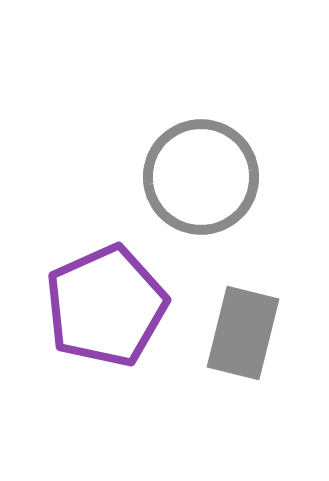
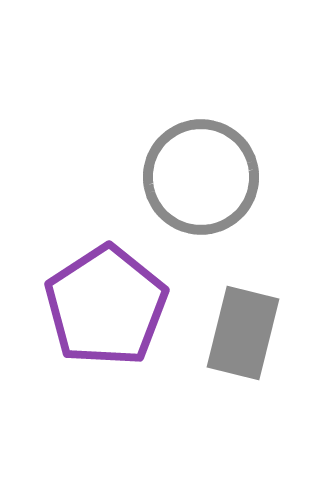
purple pentagon: rotated 9 degrees counterclockwise
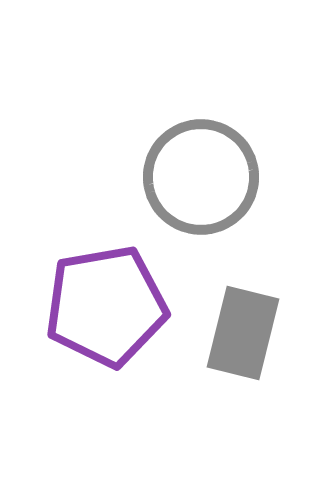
purple pentagon: rotated 23 degrees clockwise
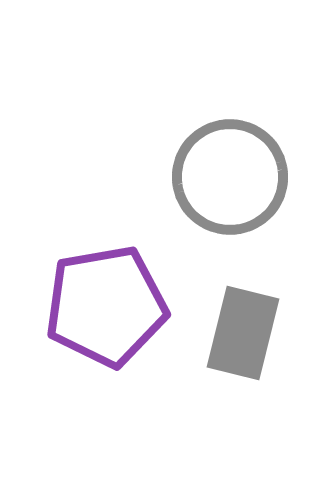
gray circle: moved 29 px right
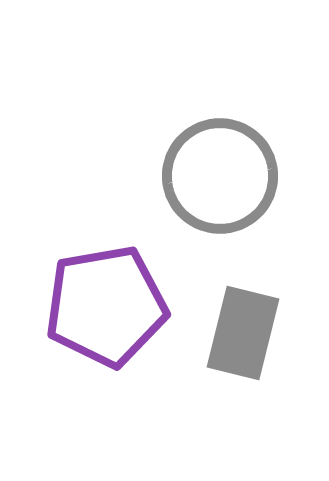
gray circle: moved 10 px left, 1 px up
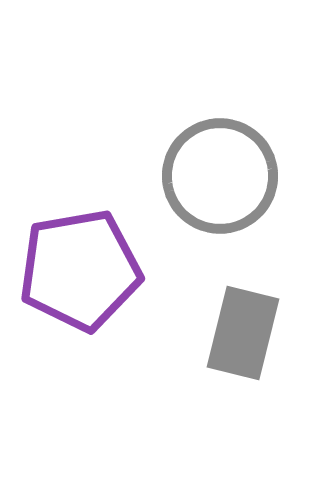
purple pentagon: moved 26 px left, 36 px up
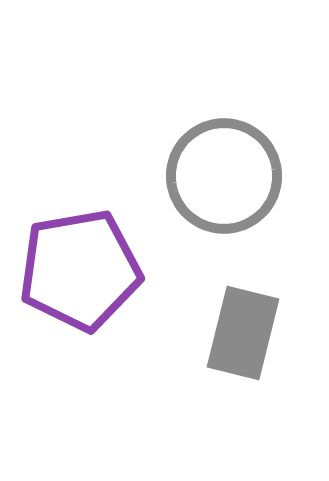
gray circle: moved 4 px right
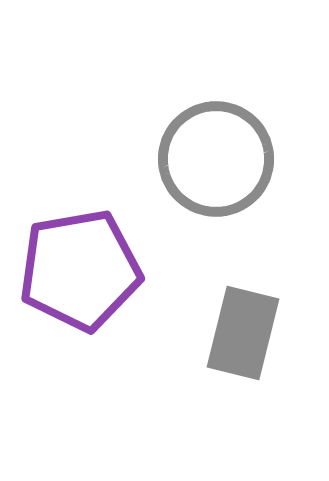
gray circle: moved 8 px left, 17 px up
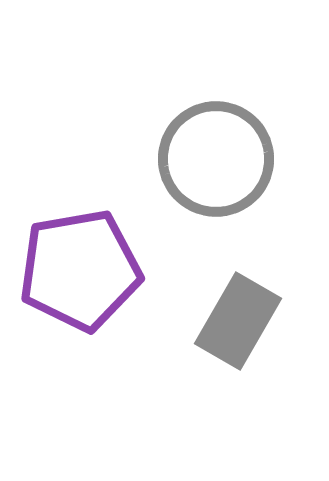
gray rectangle: moved 5 px left, 12 px up; rotated 16 degrees clockwise
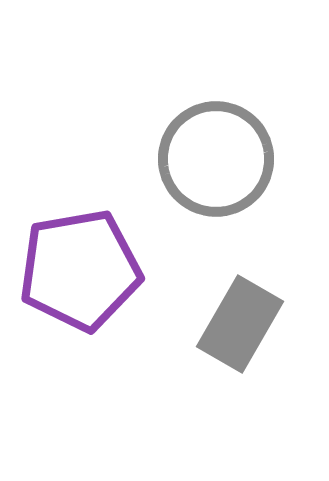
gray rectangle: moved 2 px right, 3 px down
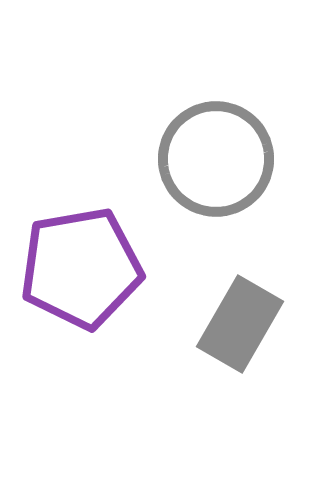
purple pentagon: moved 1 px right, 2 px up
